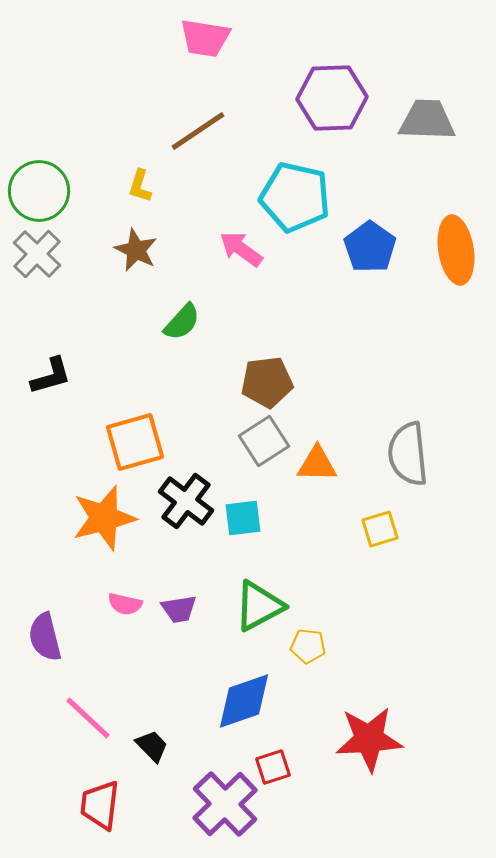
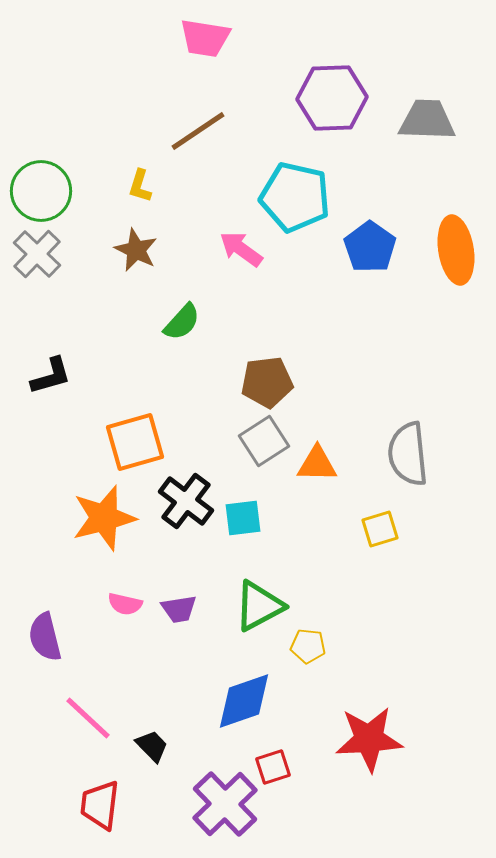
green circle: moved 2 px right
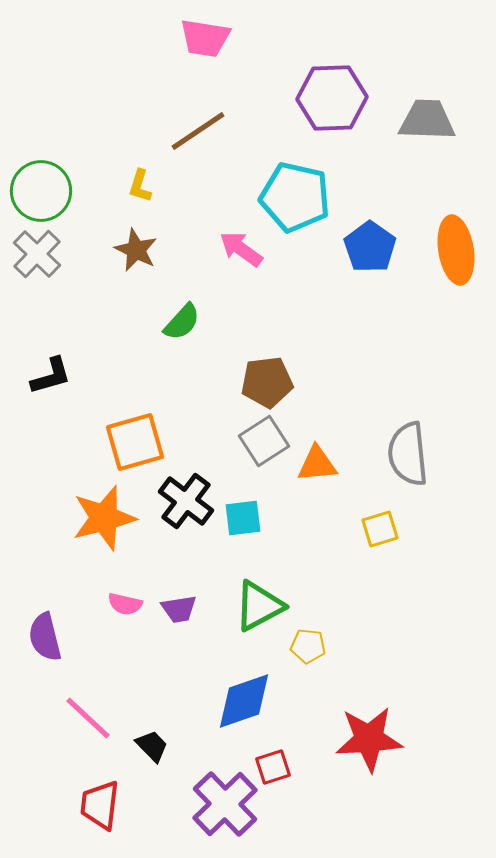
orange triangle: rotated 6 degrees counterclockwise
